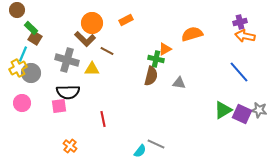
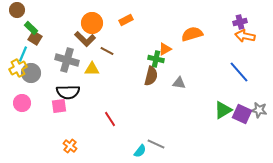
red line: moved 7 px right; rotated 21 degrees counterclockwise
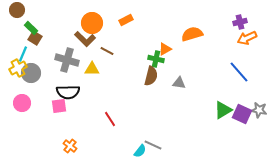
orange arrow: moved 2 px right, 2 px down; rotated 36 degrees counterclockwise
gray line: moved 3 px left, 1 px down
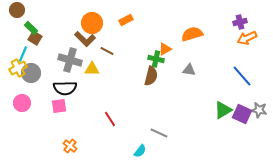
gray cross: moved 3 px right
blue line: moved 3 px right, 4 px down
gray triangle: moved 10 px right, 13 px up
black semicircle: moved 3 px left, 4 px up
gray line: moved 6 px right, 12 px up
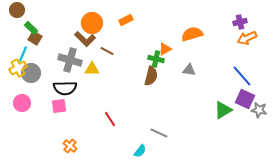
purple square: moved 3 px right, 15 px up
